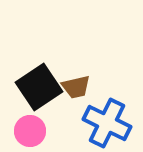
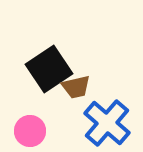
black square: moved 10 px right, 18 px up
blue cross: rotated 15 degrees clockwise
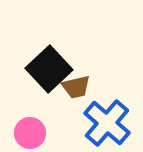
black square: rotated 9 degrees counterclockwise
pink circle: moved 2 px down
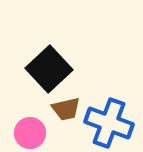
brown trapezoid: moved 10 px left, 22 px down
blue cross: moved 2 px right; rotated 21 degrees counterclockwise
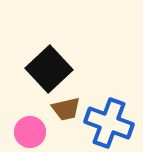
pink circle: moved 1 px up
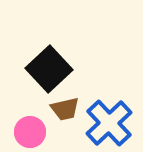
brown trapezoid: moved 1 px left
blue cross: rotated 27 degrees clockwise
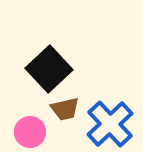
blue cross: moved 1 px right, 1 px down
